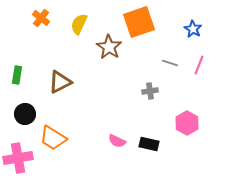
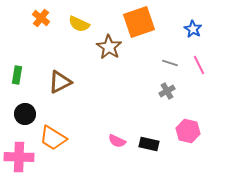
yellow semicircle: rotated 90 degrees counterclockwise
pink line: rotated 48 degrees counterclockwise
gray cross: moved 17 px right; rotated 21 degrees counterclockwise
pink hexagon: moved 1 px right, 8 px down; rotated 15 degrees counterclockwise
pink cross: moved 1 px right, 1 px up; rotated 12 degrees clockwise
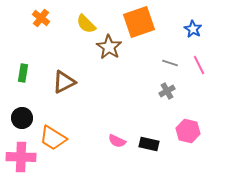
yellow semicircle: moved 7 px right; rotated 20 degrees clockwise
green rectangle: moved 6 px right, 2 px up
brown triangle: moved 4 px right
black circle: moved 3 px left, 4 px down
pink cross: moved 2 px right
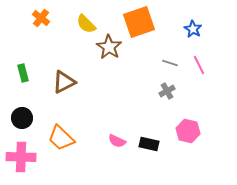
green rectangle: rotated 24 degrees counterclockwise
orange trapezoid: moved 8 px right; rotated 12 degrees clockwise
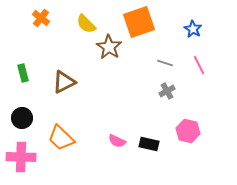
gray line: moved 5 px left
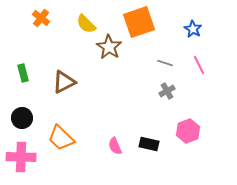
pink hexagon: rotated 25 degrees clockwise
pink semicircle: moved 2 px left, 5 px down; rotated 42 degrees clockwise
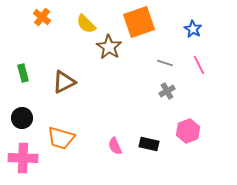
orange cross: moved 1 px right, 1 px up
orange trapezoid: rotated 28 degrees counterclockwise
pink cross: moved 2 px right, 1 px down
